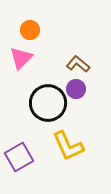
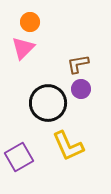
orange circle: moved 8 px up
pink triangle: moved 2 px right, 10 px up
brown L-shape: rotated 50 degrees counterclockwise
purple circle: moved 5 px right
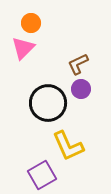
orange circle: moved 1 px right, 1 px down
brown L-shape: rotated 15 degrees counterclockwise
purple square: moved 23 px right, 18 px down
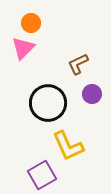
purple circle: moved 11 px right, 5 px down
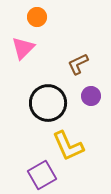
orange circle: moved 6 px right, 6 px up
purple circle: moved 1 px left, 2 px down
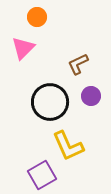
black circle: moved 2 px right, 1 px up
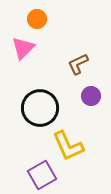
orange circle: moved 2 px down
black circle: moved 10 px left, 6 px down
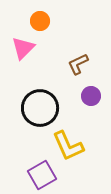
orange circle: moved 3 px right, 2 px down
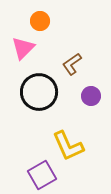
brown L-shape: moved 6 px left; rotated 10 degrees counterclockwise
black circle: moved 1 px left, 16 px up
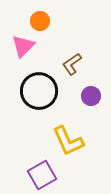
pink triangle: moved 2 px up
black circle: moved 1 px up
yellow L-shape: moved 5 px up
